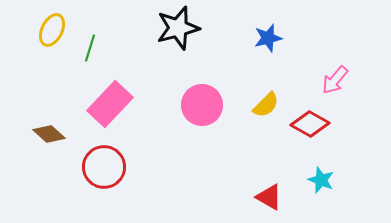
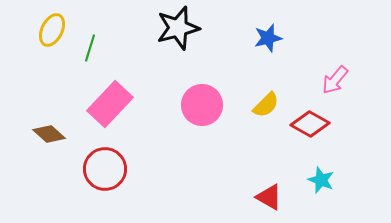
red circle: moved 1 px right, 2 px down
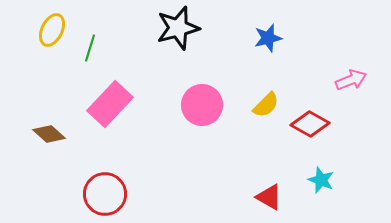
pink arrow: moved 16 px right; rotated 152 degrees counterclockwise
red circle: moved 25 px down
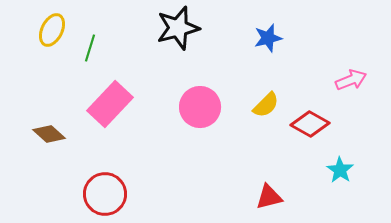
pink circle: moved 2 px left, 2 px down
cyan star: moved 19 px right, 10 px up; rotated 12 degrees clockwise
red triangle: rotated 44 degrees counterclockwise
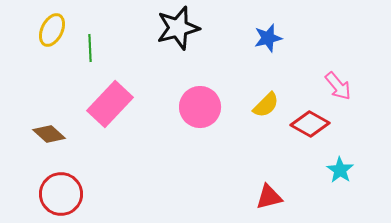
green line: rotated 20 degrees counterclockwise
pink arrow: moved 13 px left, 6 px down; rotated 72 degrees clockwise
red circle: moved 44 px left
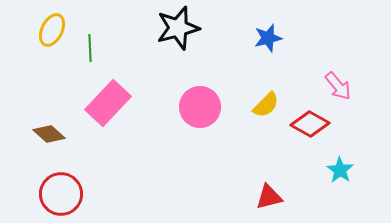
pink rectangle: moved 2 px left, 1 px up
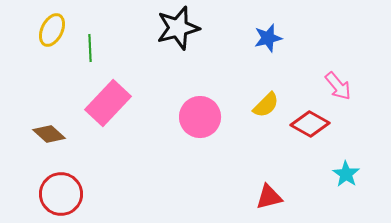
pink circle: moved 10 px down
cyan star: moved 6 px right, 4 px down
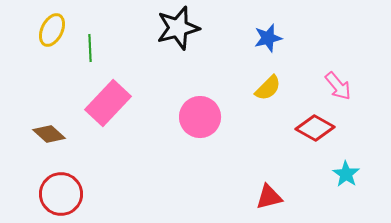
yellow semicircle: moved 2 px right, 17 px up
red diamond: moved 5 px right, 4 px down
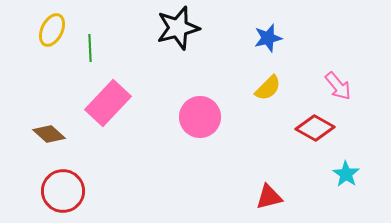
red circle: moved 2 px right, 3 px up
